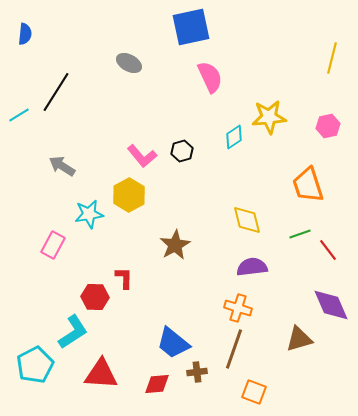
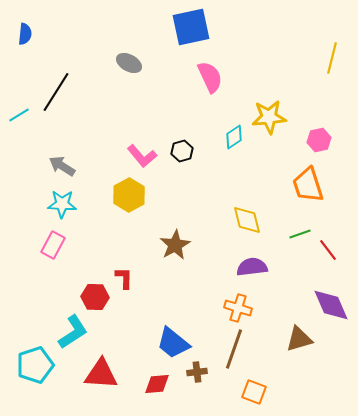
pink hexagon: moved 9 px left, 14 px down
cyan star: moved 27 px left, 10 px up; rotated 12 degrees clockwise
cyan pentagon: rotated 9 degrees clockwise
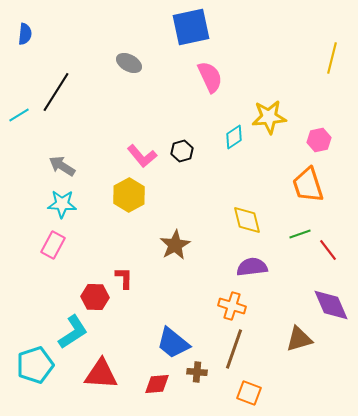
orange cross: moved 6 px left, 2 px up
brown cross: rotated 12 degrees clockwise
orange square: moved 5 px left, 1 px down
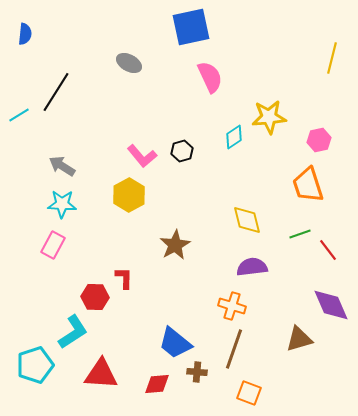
blue trapezoid: moved 2 px right
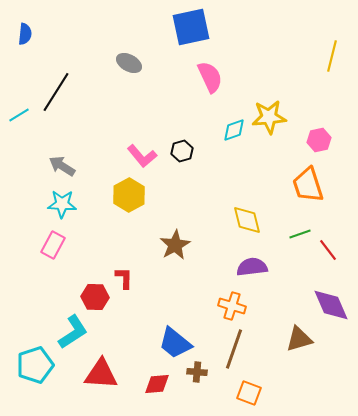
yellow line: moved 2 px up
cyan diamond: moved 7 px up; rotated 15 degrees clockwise
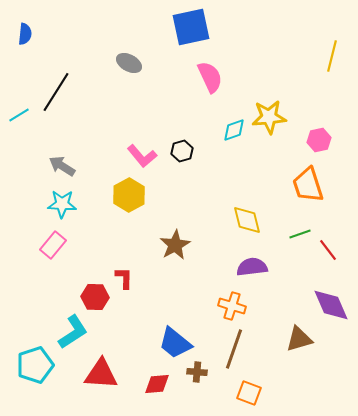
pink rectangle: rotated 12 degrees clockwise
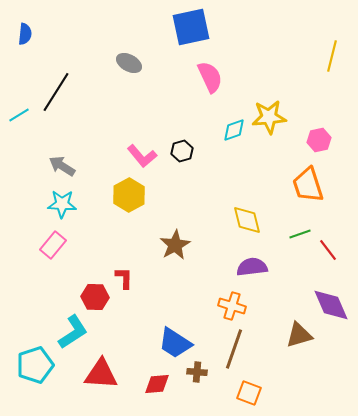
brown triangle: moved 4 px up
blue trapezoid: rotated 6 degrees counterclockwise
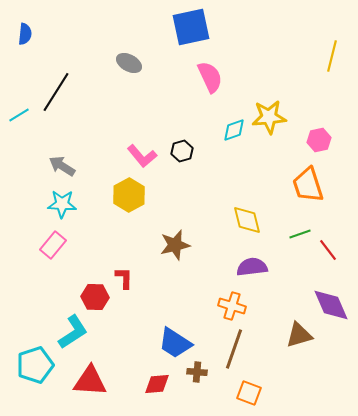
brown star: rotated 16 degrees clockwise
red triangle: moved 11 px left, 7 px down
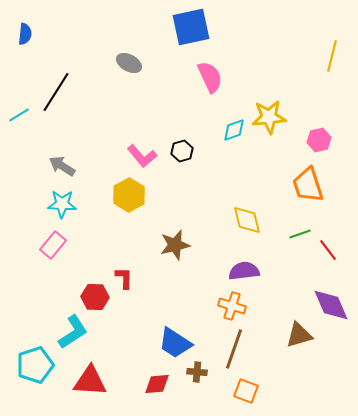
purple semicircle: moved 8 px left, 4 px down
orange square: moved 3 px left, 2 px up
